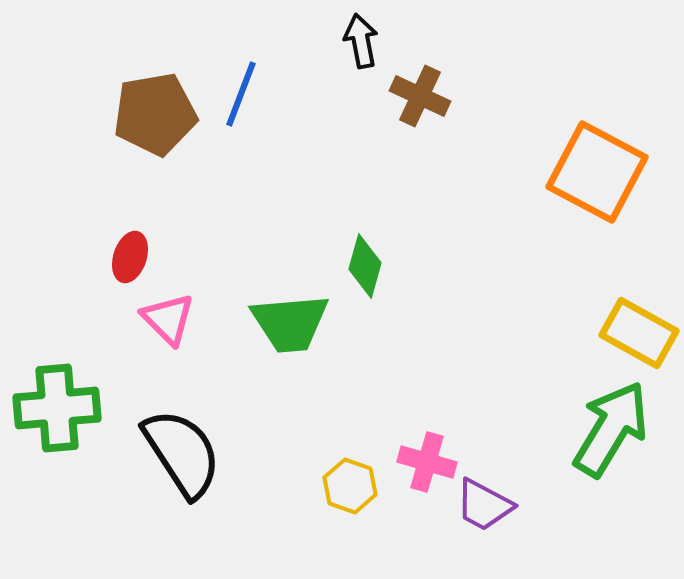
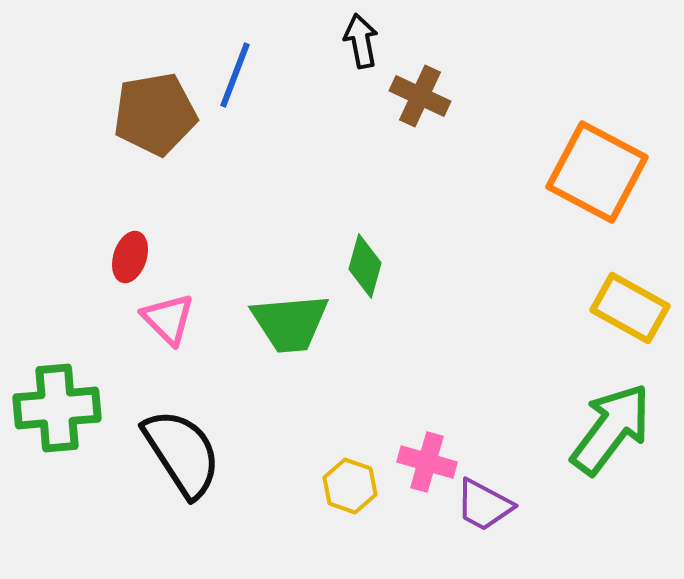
blue line: moved 6 px left, 19 px up
yellow rectangle: moved 9 px left, 25 px up
green arrow: rotated 6 degrees clockwise
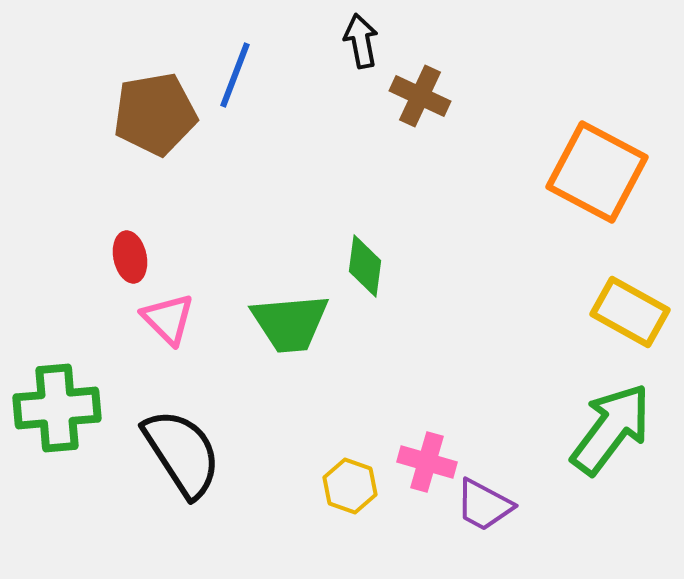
red ellipse: rotated 30 degrees counterclockwise
green diamond: rotated 8 degrees counterclockwise
yellow rectangle: moved 4 px down
